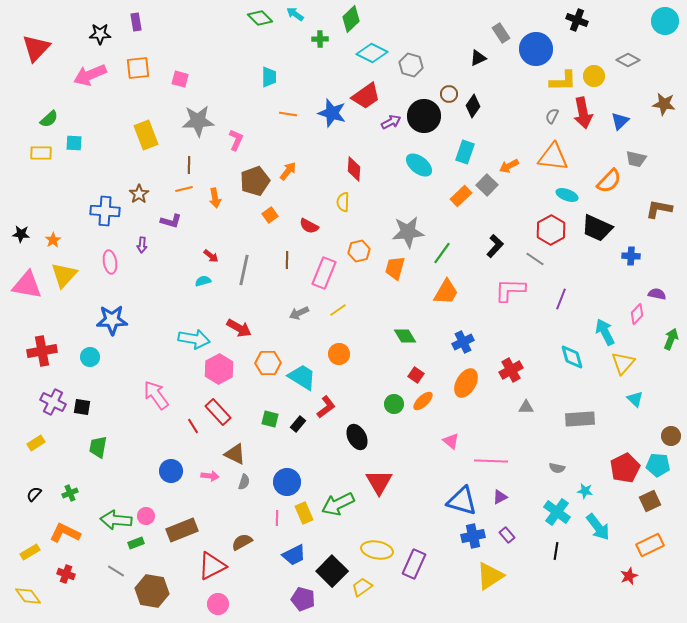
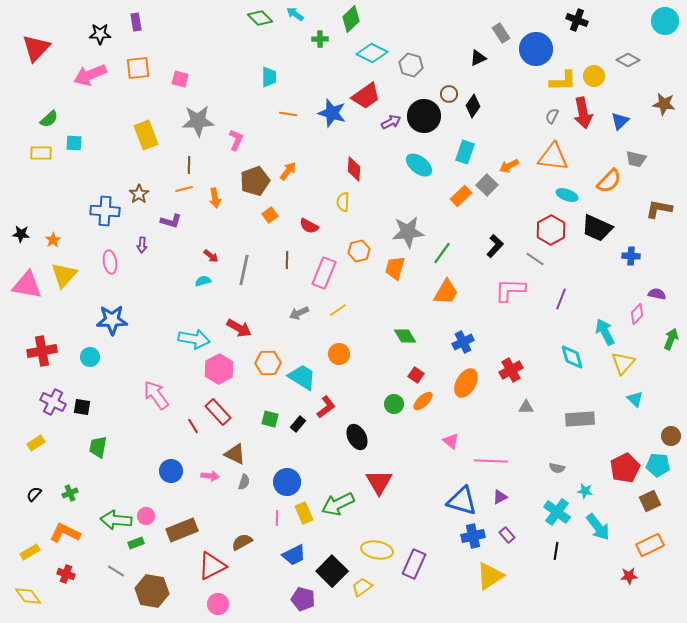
red star at (629, 576): rotated 18 degrees clockwise
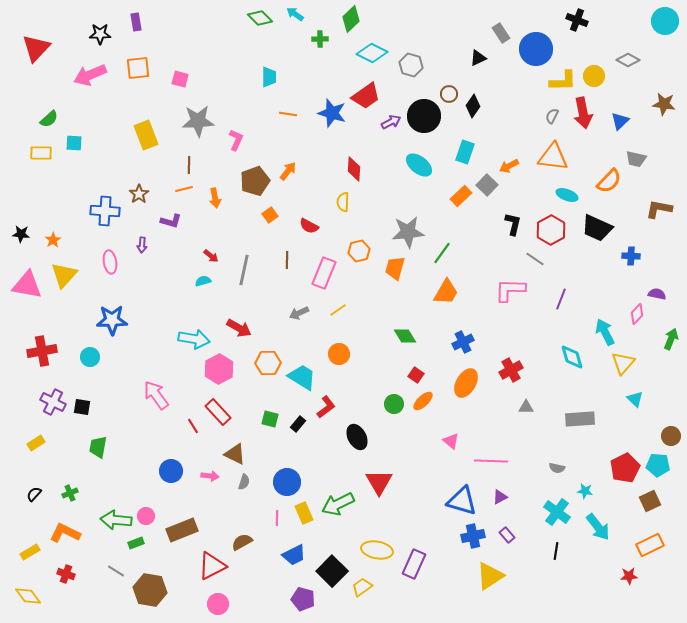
black L-shape at (495, 246): moved 18 px right, 22 px up; rotated 30 degrees counterclockwise
brown hexagon at (152, 591): moved 2 px left, 1 px up
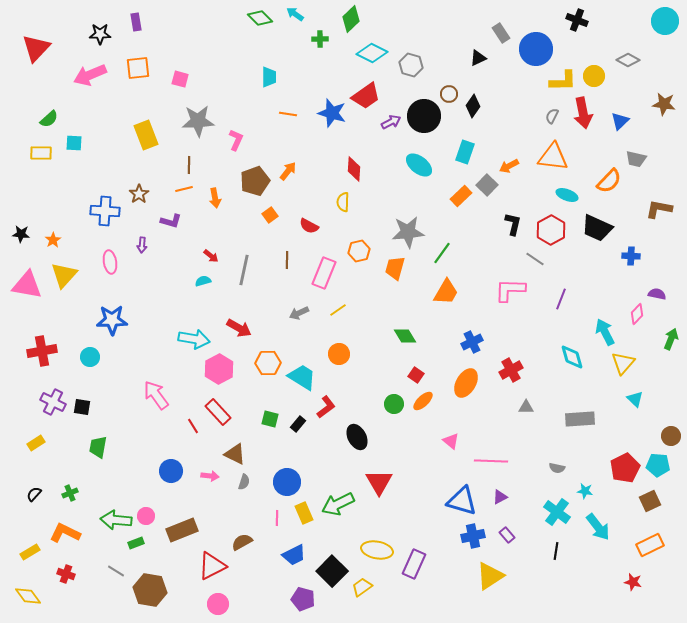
blue cross at (463, 342): moved 9 px right
red star at (629, 576): moved 4 px right, 6 px down; rotated 18 degrees clockwise
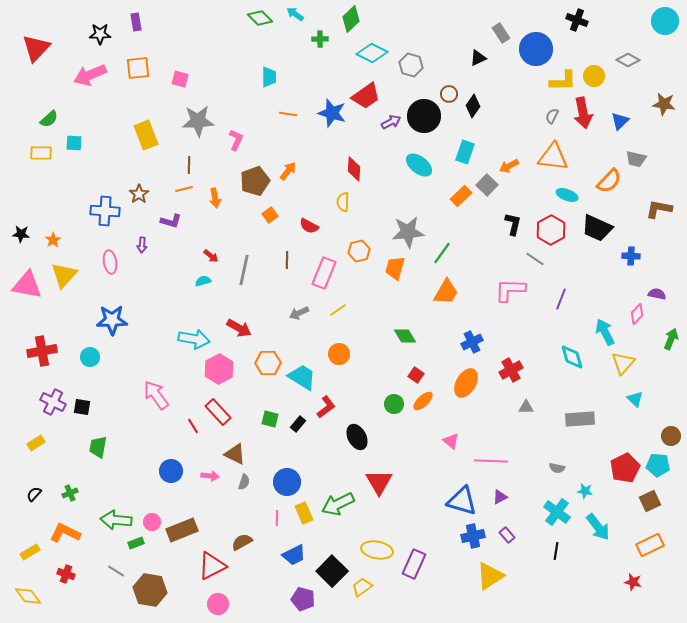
pink circle at (146, 516): moved 6 px right, 6 px down
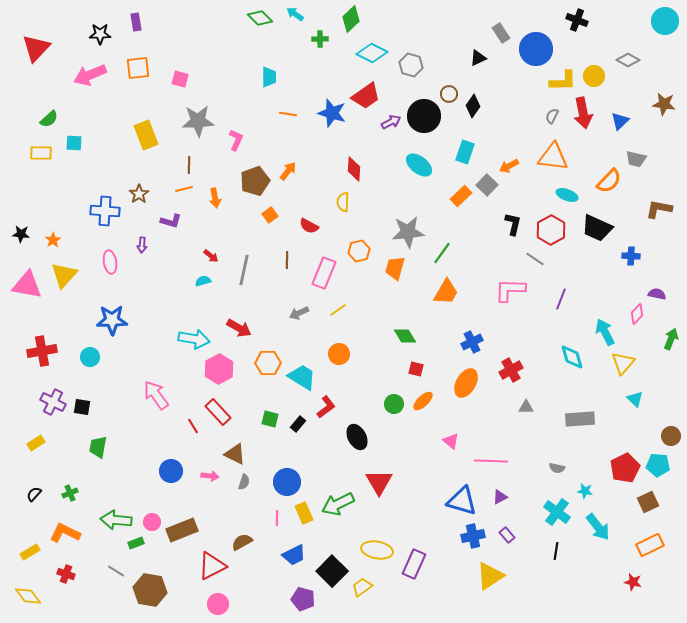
red square at (416, 375): moved 6 px up; rotated 21 degrees counterclockwise
brown square at (650, 501): moved 2 px left, 1 px down
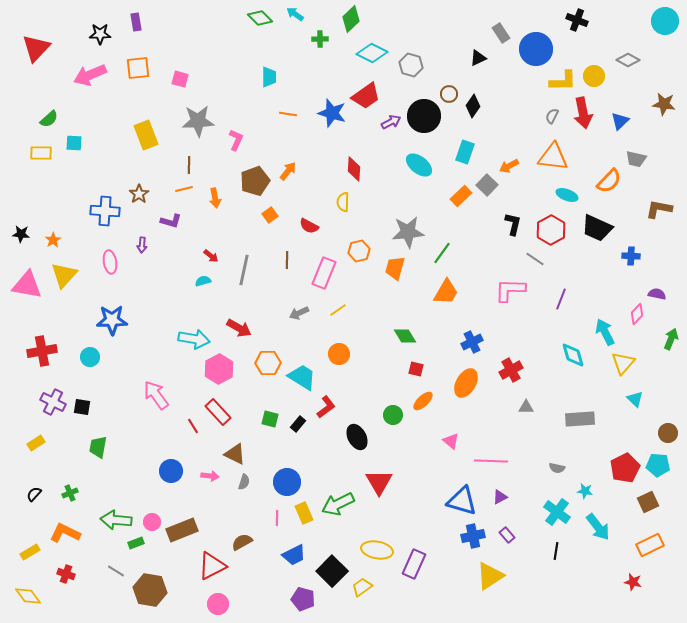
cyan diamond at (572, 357): moved 1 px right, 2 px up
green circle at (394, 404): moved 1 px left, 11 px down
brown circle at (671, 436): moved 3 px left, 3 px up
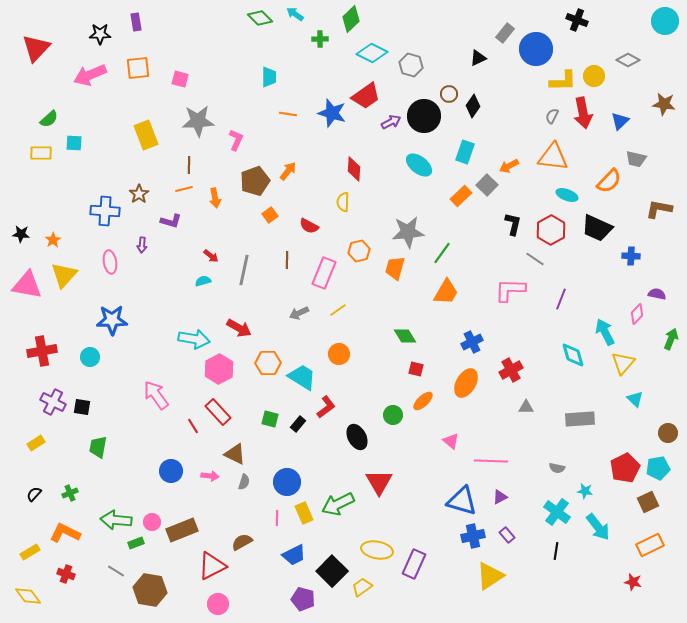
gray rectangle at (501, 33): moved 4 px right; rotated 72 degrees clockwise
cyan pentagon at (658, 465): moved 3 px down; rotated 15 degrees counterclockwise
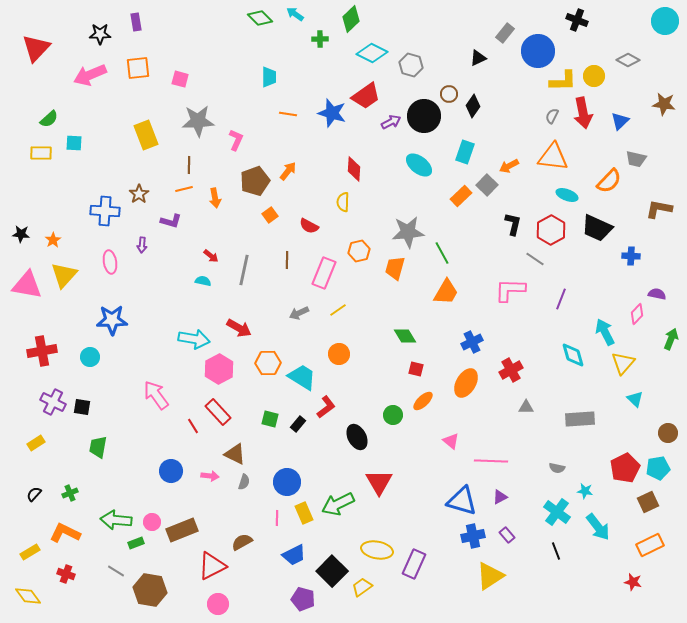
blue circle at (536, 49): moved 2 px right, 2 px down
green line at (442, 253): rotated 65 degrees counterclockwise
cyan semicircle at (203, 281): rotated 28 degrees clockwise
black line at (556, 551): rotated 30 degrees counterclockwise
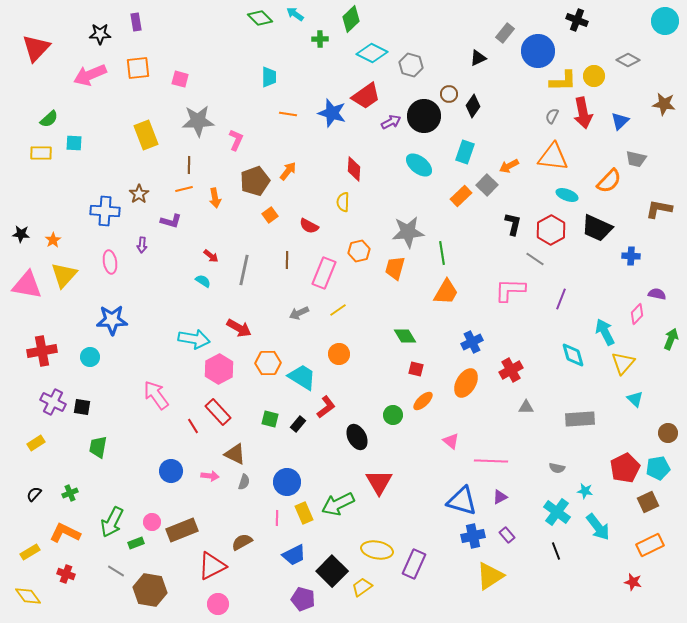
green line at (442, 253): rotated 20 degrees clockwise
cyan semicircle at (203, 281): rotated 21 degrees clockwise
green arrow at (116, 520): moved 4 px left, 2 px down; rotated 68 degrees counterclockwise
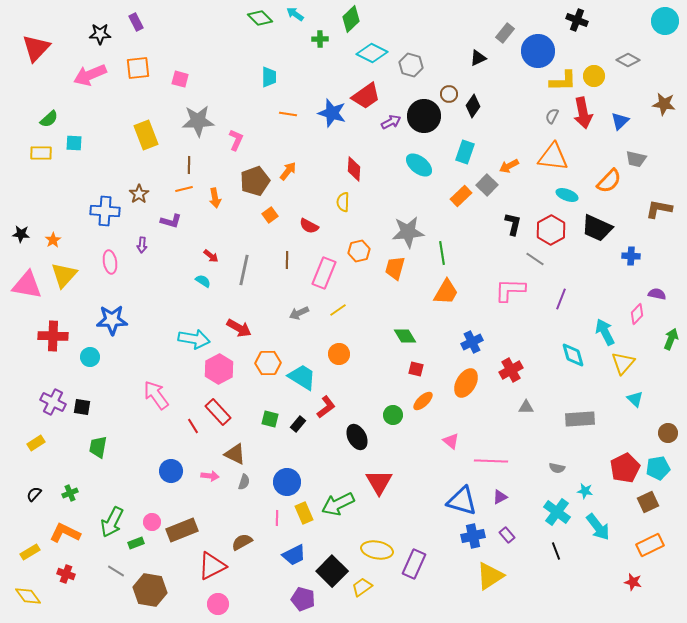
purple rectangle at (136, 22): rotated 18 degrees counterclockwise
red cross at (42, 351): moved 11 px right, 15 px up; rotated 12 degrees clockwise
